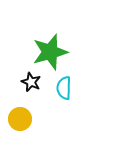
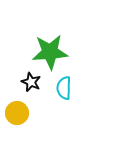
green star: rotated 12 degrees clockwise
yellow circle: moved 3 px left, 6 px up
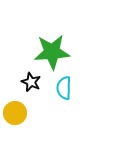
green star: moved 2 px right
yellow circle: moved 2 px left
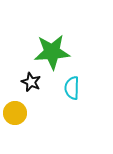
cyan semicircle: moved 8 px right
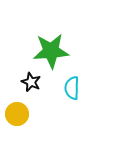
green star: moved 1 px left, 1 px up
yellow circle: moved 2 px right, 1 px down
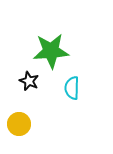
black star: moved 2 px left, 1 px up
yellow circle: moved 2 px right, 10 px down
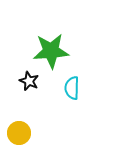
yellow circle: moved 9 px down
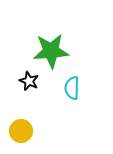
yellow circle: moved 2 px right, 2 px up
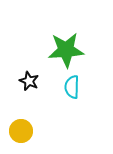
green star: moved 15 px right, 1 px up
cyan semicircle: moved 1 px up
